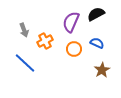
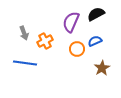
gray arrow: moved 3 px down
blue semicircle: moved 2 px left, 2 px up; rotated 48 degrees counterclockwise
orange circle: moved 3 px right
blue line: rotated 35 degrees counterclockwise
brown star: moved 2 px up
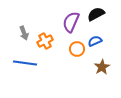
brown star: moved 1 px up
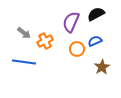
gray arrow: rotated 32 degrees counterclockwise
blue line: moved 1 px left, 1 px up
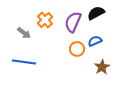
black semicircle: moved 1 px up
purple semicircle: moved 2 px right
orange cross: moved 21 px up; rotated 14 degrees counterclockwise
